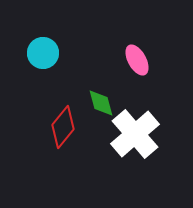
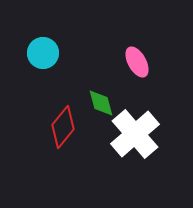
pink ellipse: moved 2 px down
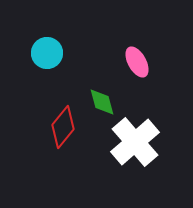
cyan circle: moved 4 px right
green diamond: moved 1 px right, 1 px up
white cross: moved 8 px down
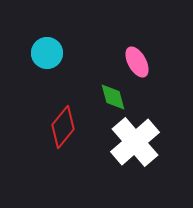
green diamond: moved 11 px right, 5 px up
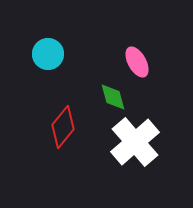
cyan circle: moved 1 px right, 1 px down
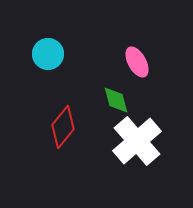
green diamond: moved 3 px right, 3 px down
white cross: moved 2 px right, 1 px up
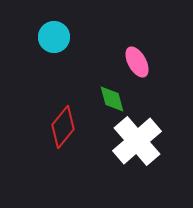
cyan circle: moved 6 px right, 17 px up
green diamond: moved 4 px left, 1 px up
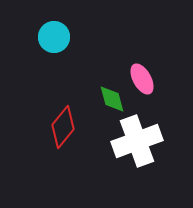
pink ellipse: moved 5 px right, 17 px down
white cross: rotated 21 degrees clockwise
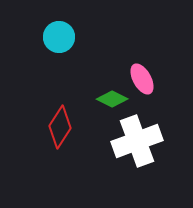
cyan circle: moved 5 px right
green diamond: rotated 48 degrees counterclockwise
red diamond: moved 3 px left; rotated 6 degrees counterclockwise
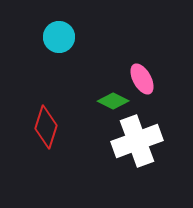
green diamond: moved 1 px right, 2 px down
red diamond: moved 14 px left; rotated 15 degrees counterclockwise
